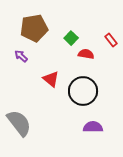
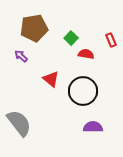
red rectangle: rotated 16 degrees clockwise
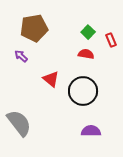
green square: moved 17 px right, 6 px up
purple semicircle: moved 2 px left, 4 px down
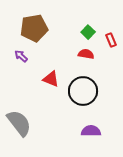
red triangle: rotated 18 degrees counterclockwise
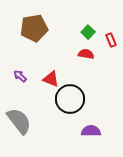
purple arrow: moved 1 px left, 20 px down
black circle: moved 13 px left, 8 px down
gray semicircle: moved 2 px up
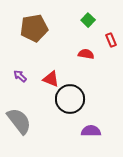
green square: moved 12 px up
